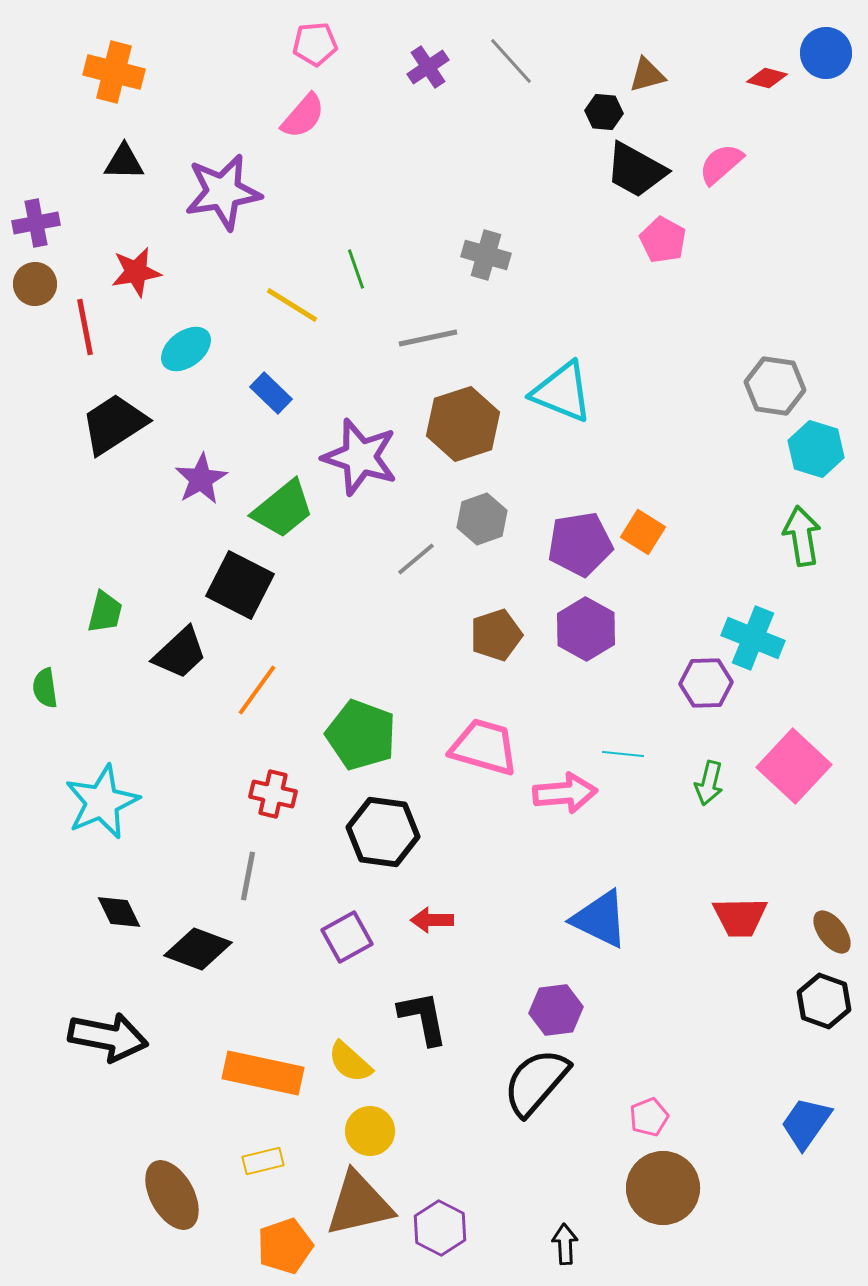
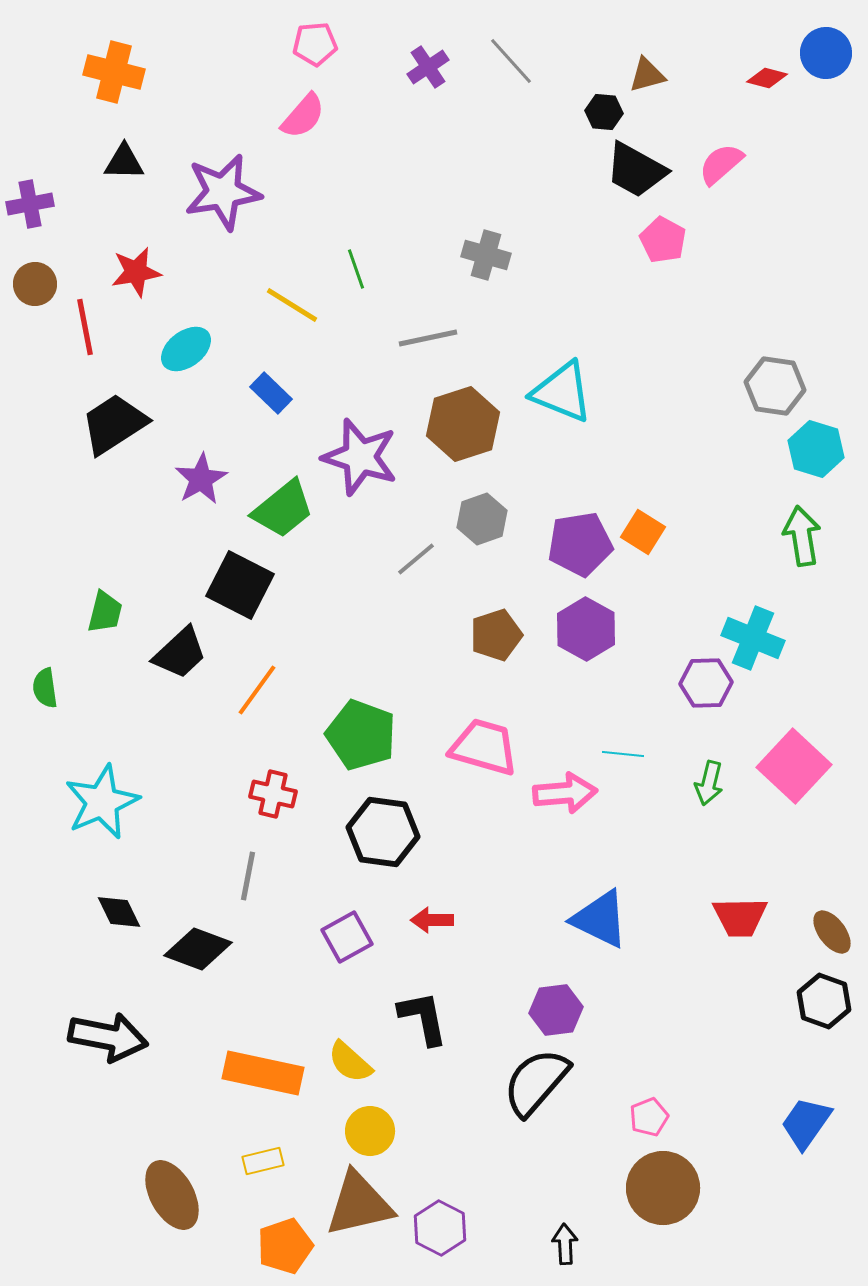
purple cross at (36, 223): moved 6 px left, 19 px up
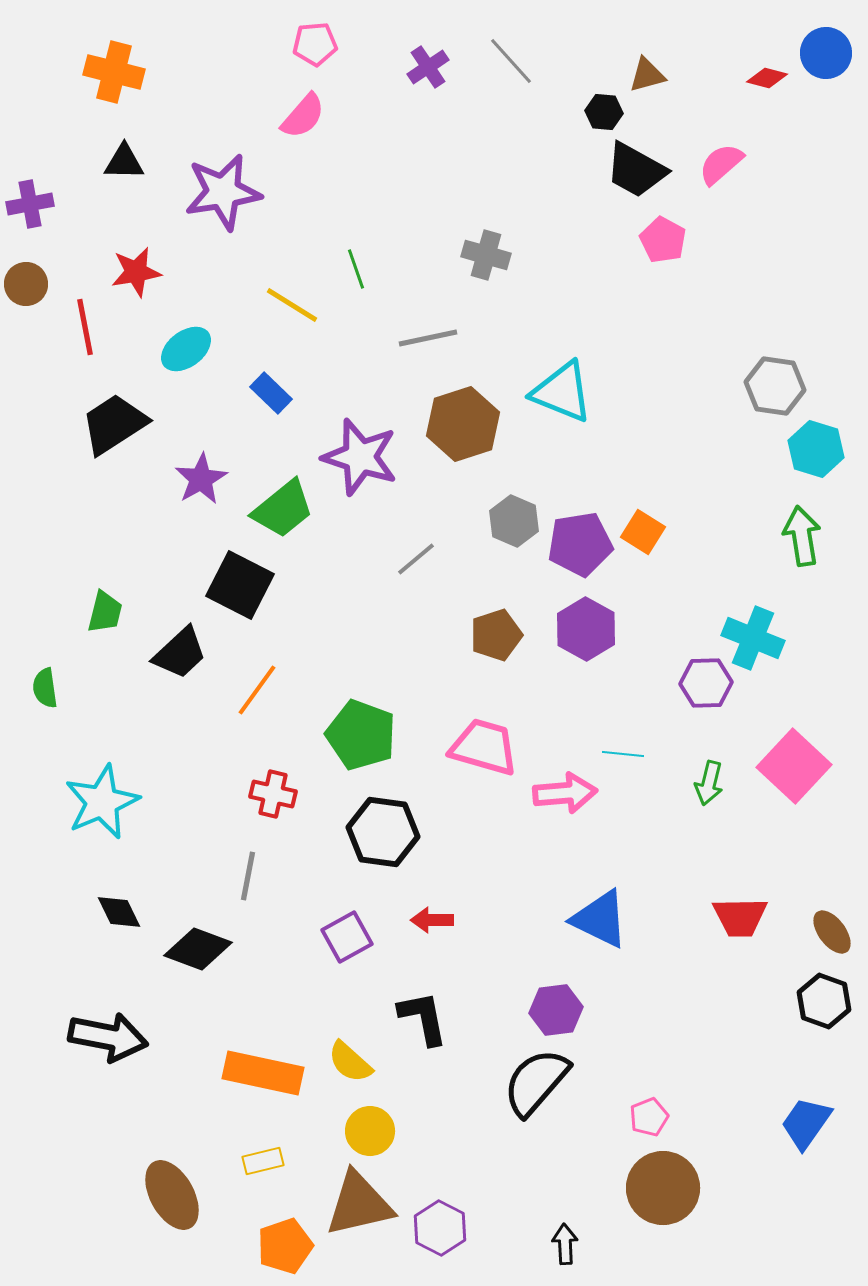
brown circle at (35, 284): moved 9 px left
gray hexagon at (482, 519): moved 32 px right, 2 px down; rotated 18 degrees counterclockwise
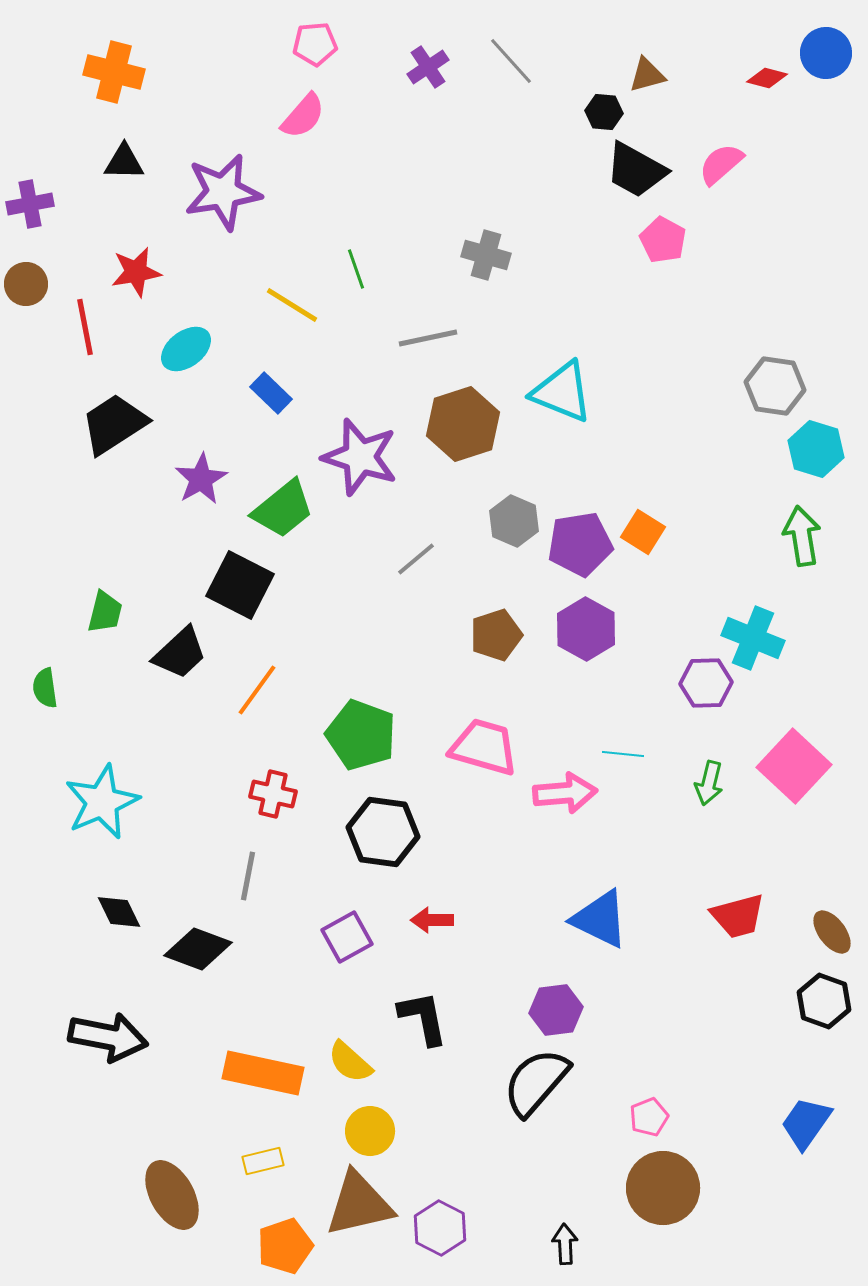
red trapezoid at (740, 917): moved 2 px left, 1 px up; rotated 14 degrees counterclockwise
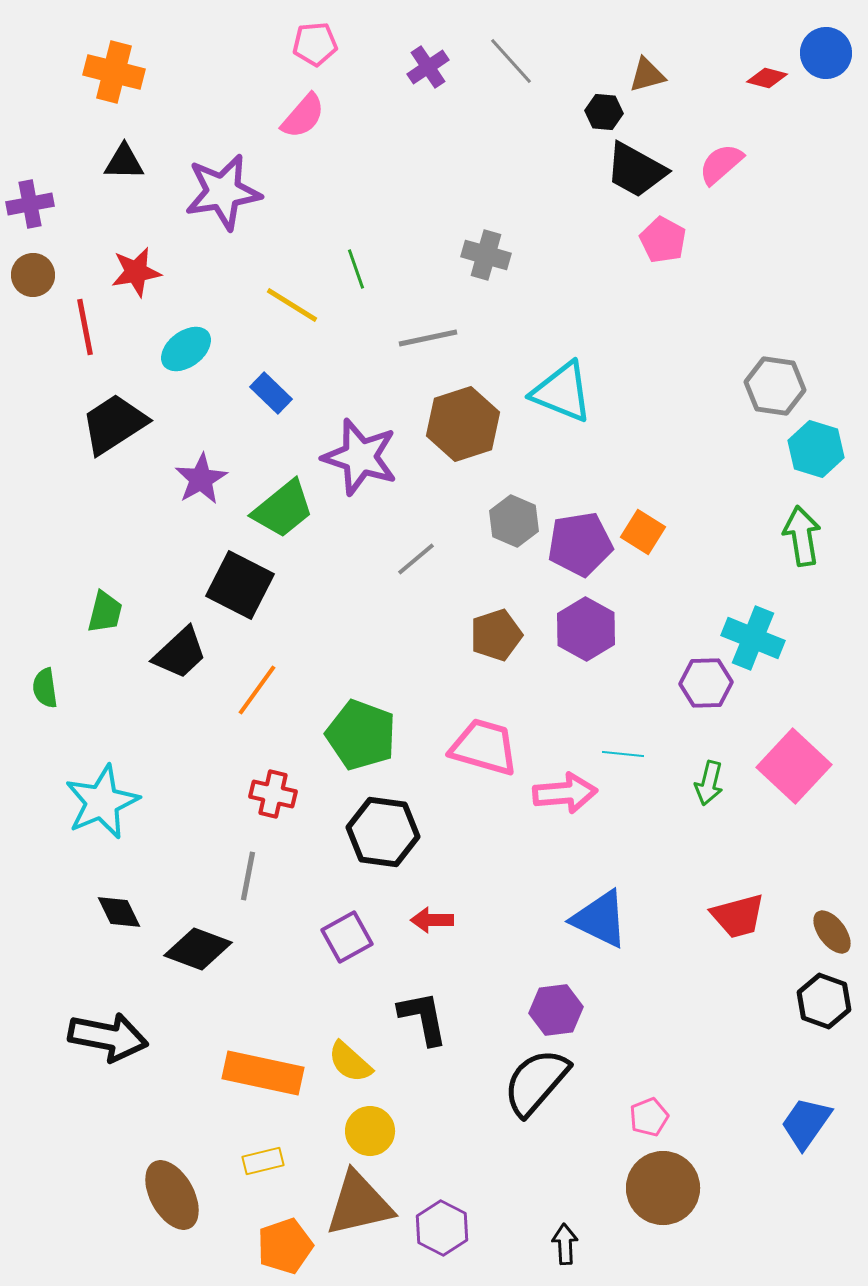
brown circle at (26, 284): moved 7 px right, 9 px up
purple hexagon at (440, 1228): moved 2 px right
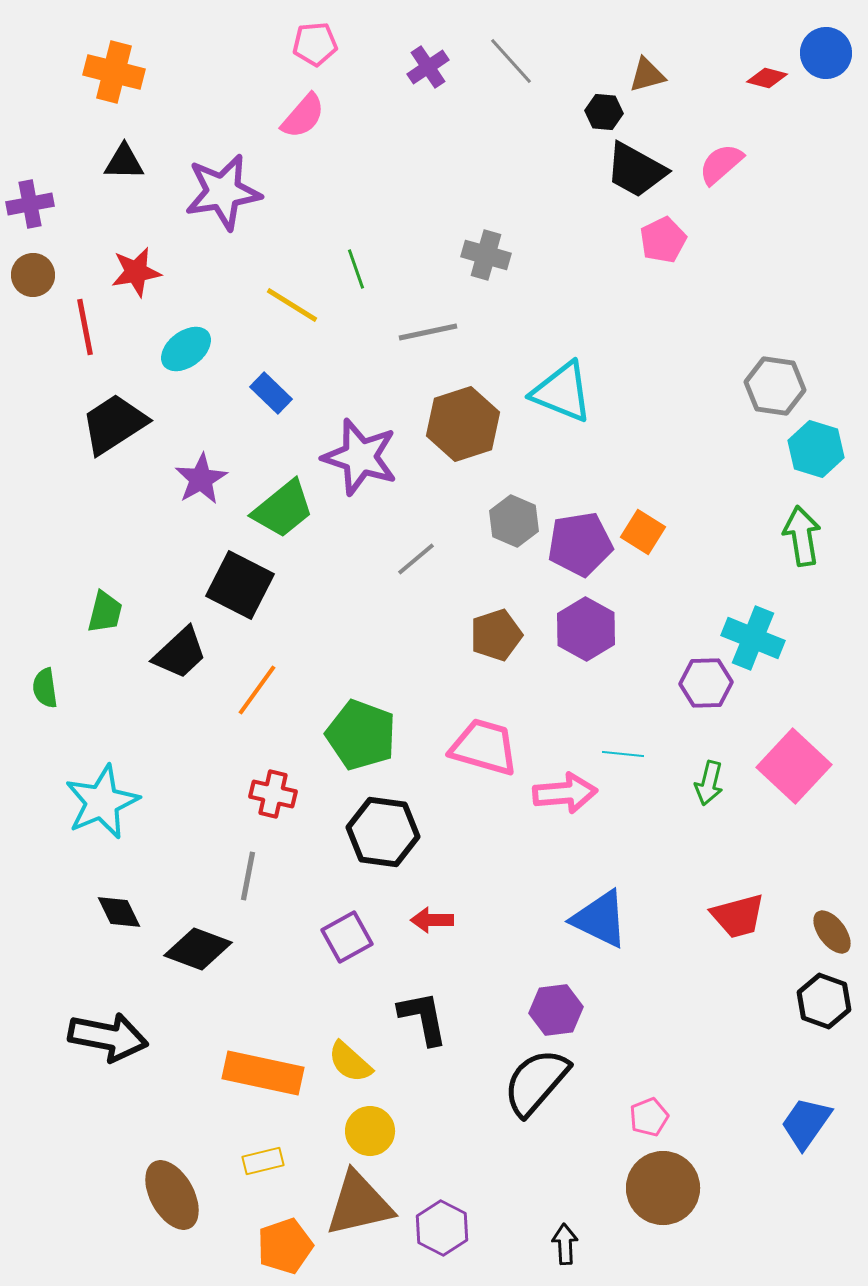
pink pentagon at (663, 240): rotated 18 degrees clockwise
gray line at (428, 338): moved 6 px up
